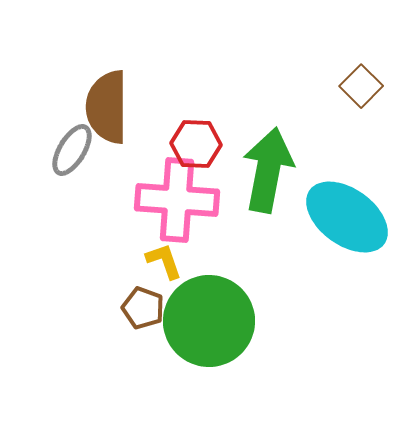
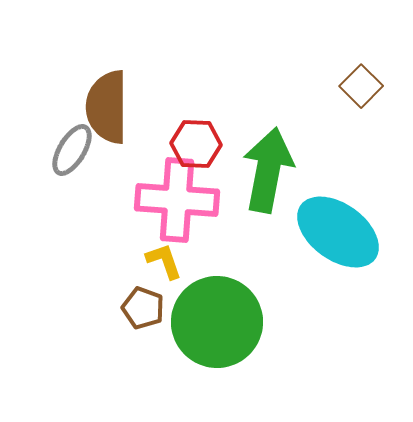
cyan ellipse: moved 9 px left, 15 px down
green circle: moved 8 px right, 1 px down
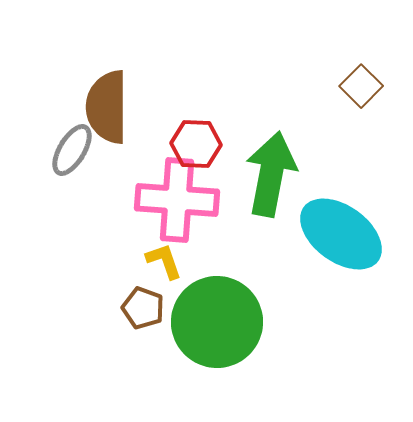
green arrow: moved 3 px right, 4 px down
cyan ellipse: moved 3 px right, 2 px down
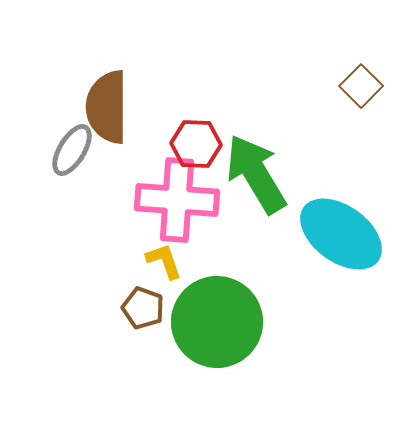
green arrow: moved 15 px left; rotated 42 degrees counterclockwise
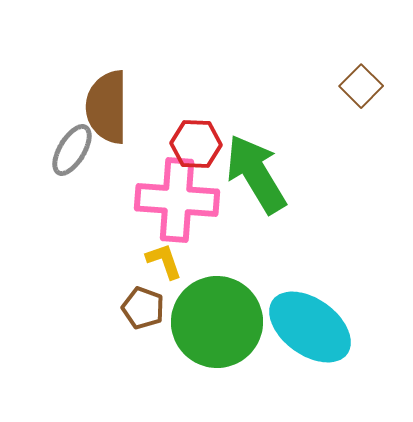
cyan ellipse: moved 31 px left, 93 px down
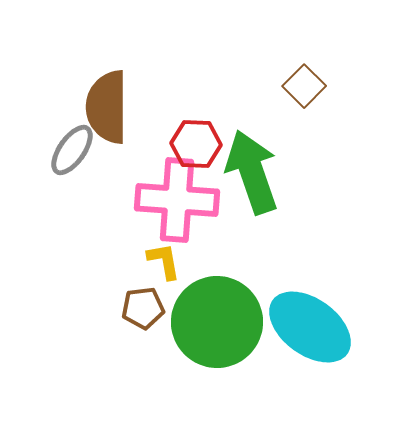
brown square: moved 57 px left
gray ellipse: rotated 4 degrees clockwise
green arrow: moved 4 px left, 2 px up; rotated 12 degrees clockwise
yellow L-shape: rotated 9 degrees clockwise
brown pentagon: rotated 27 degrees counterclockwise
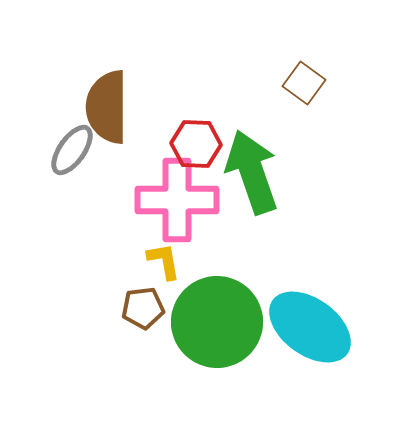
brown square: moved 3 px up; rotated 9 degrees counterclockwise
pink cross: rotated 4 degrees counterclockwise
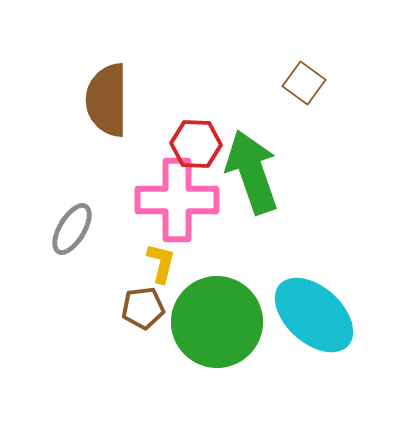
brown semicircle: moved 7 px up
gray ellipse: moved 79 px down; rotated 4 degrees counterclockwise
yellow L-shape: moved 3 px left, 2 px down; rotated 24 degrees clockwise
cyan ellipse: moved 4 px right, 12 px up; rotated 6 degrees clockwise
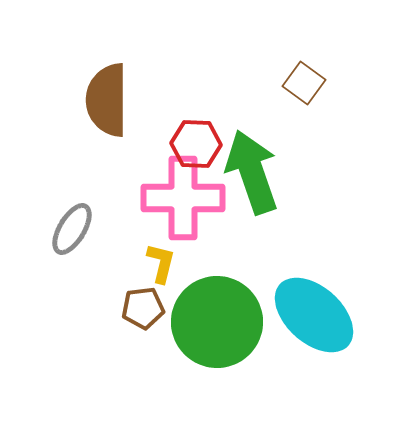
pink cross: moved 6 px right, 2 px up
